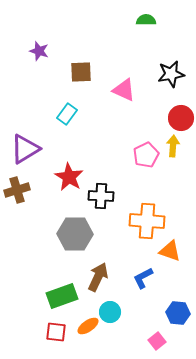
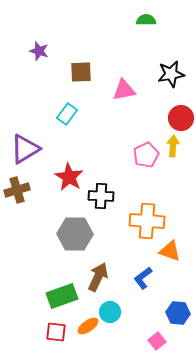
pink triangle: rotated 35 degrees counterclockwise
blue L-shape: rotated 10 degrees counterclockwise
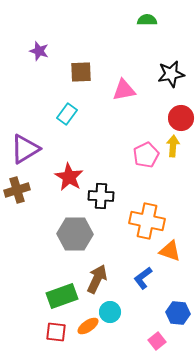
green semicircle: moved 1 px right
orange cross: rotated 8 degrees clockwise
brown arrow: moved 1 px left, 2 px down
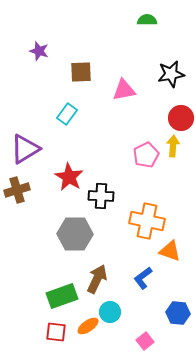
pink square: moved 12 px left
